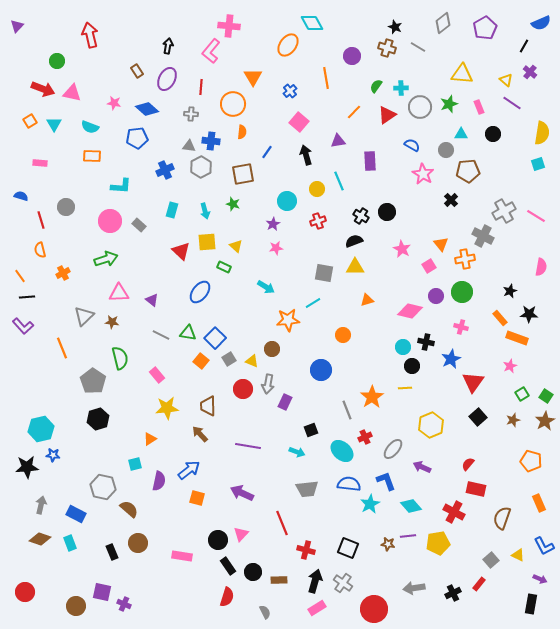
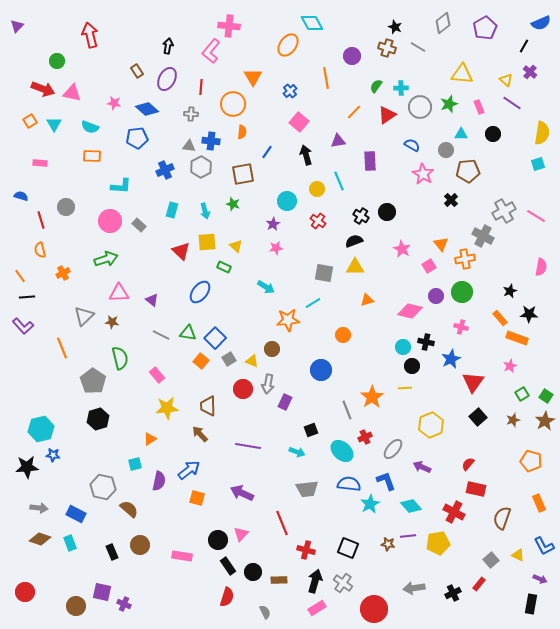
red cross at (318, 221): rotated 35 degrees counterclockwise
gray arrow at (41, 505): moved 2 px left, 3 px down; rotated 84 degrees clockwise
brown circle at (138, 543): moved 2 px right, 2 px down
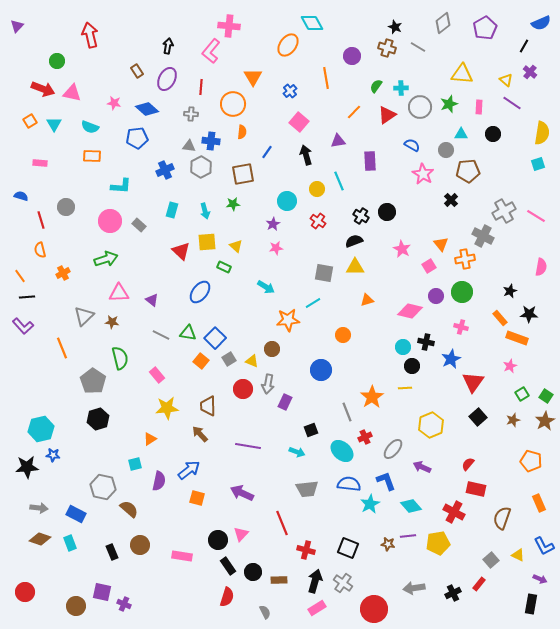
pink rectangle at (479, 107): rotated 24 degrees clockwise
green star at (233, 204): rotated 24 degrees counterclockwise
gray line at (347, 410): moved 2 px down
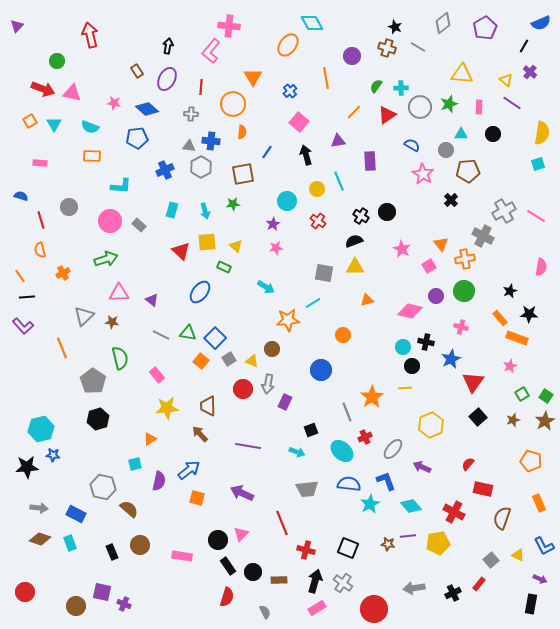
gray circle at (66, 207): moved 3 px right
green circle at (462, 292): moved 2 px right, 1 px up
red rectangle at (476, 489): moved 7 px right
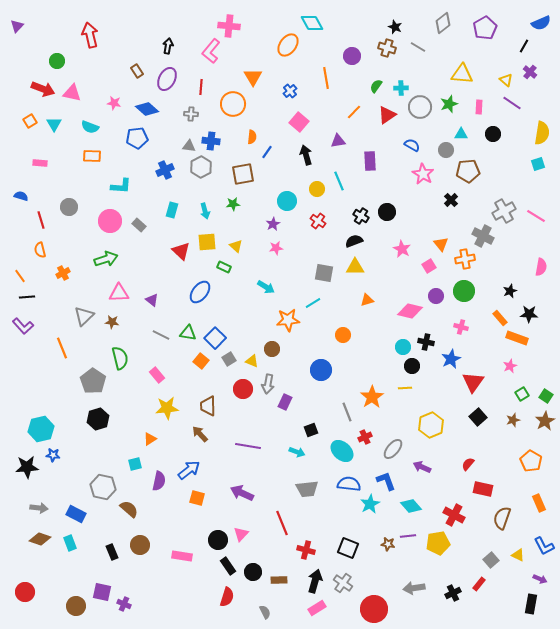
orange semicircle at (242, 132): moved 10 px right, 5 px down
orange pentagon at (531, 461): rotated 15 degrees clockwise
red cross at (454, 512): moved 3 px down
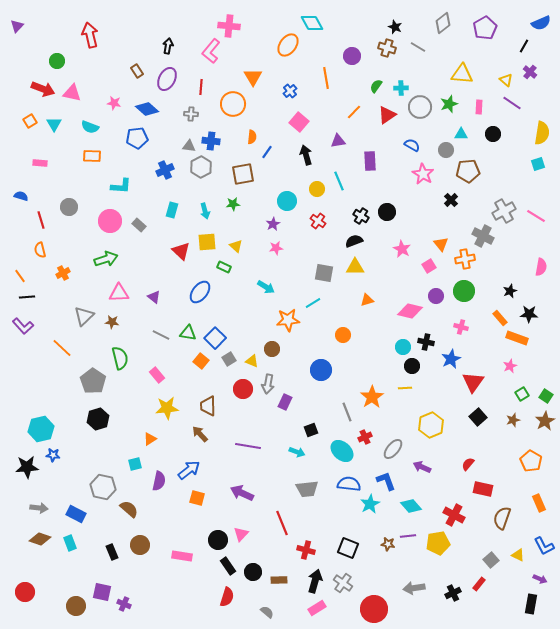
purple triangle at (152, 300): moved 2 px right, 3 px up
orange line at (62, 348): rotated 25 degrees counterclockwise
gray semicircle at (265, 612): moved 2 px right; rotated 24 degrees counterclockwise
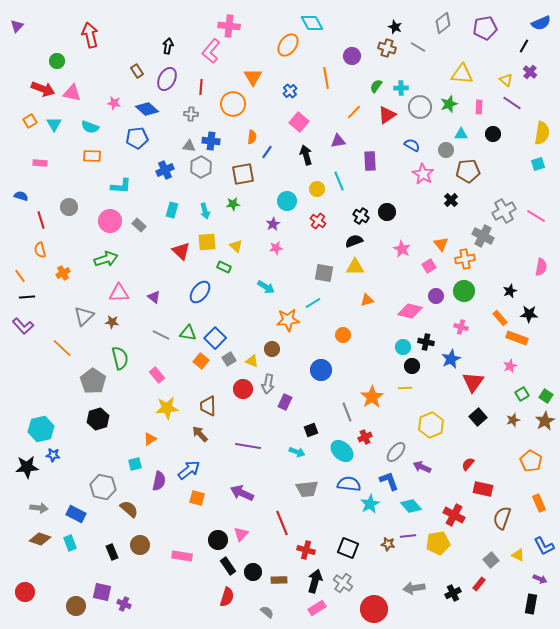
purple pentagon at (485, 28): rotated 20 degrees clockwise
gray ellipse at (393, 449): moved 3 px right, 3 px down
blue L-shape at (386, 481): moved 3 px right
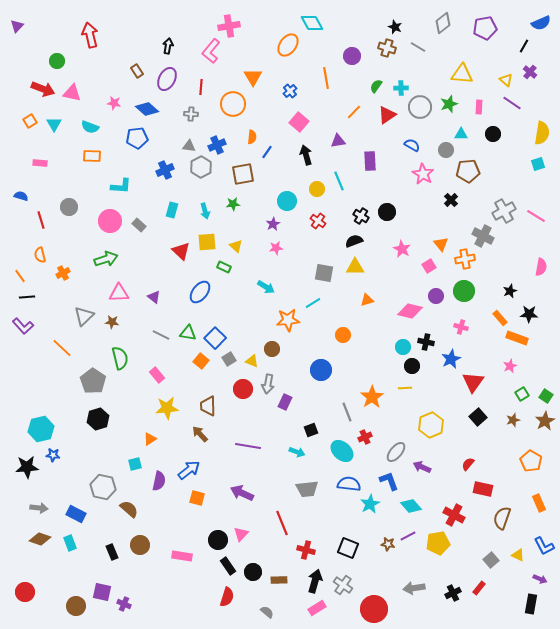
pink cross at (229, 26): rotated 15 degrees counterclockwise
blue cross at (211, 141): moved 6 px right, 4 px down; rotated 30 degrees counterclockwise
orange semicircle at (40, 250): moved 5 px down
purple line at (408, 536): rotated 21 degrees counterclockwise
gray cross at (343, 583): moved 2 px down
red rectangle at (479, 584): moved 4 px down
